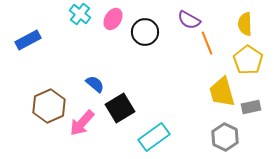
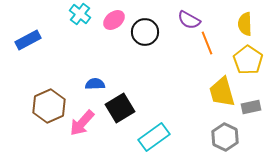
pink ellipse: moved 1 px right, 1 px down; rotated 20 degrees clockwise
blue semicircle: rotated 42 degrees counterclockwise
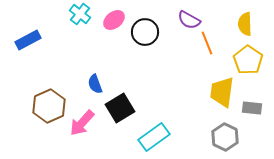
blue semicircle: rotated 108 degrees counterclockwise
yellow trapezoid: rotated 24 degrees clockwise
gray rectangle: moved 1 px right, 1 px down; rotated 18 degrees clockwise
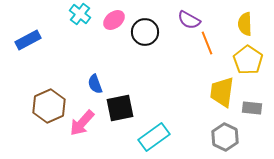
black square: rotated 20 degrees clockwise
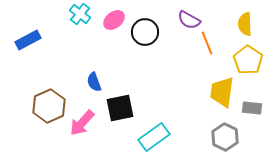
blue semicircle: moved 1 px left, 2 px up
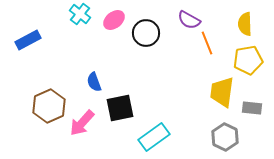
black circle: moved 1 px right, 1 px down
yellow pentagon: rotated 28 degrees clockwise
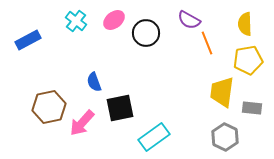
cyan cross: moved 4 px left, 7 px down
brown hexagon: moved 1 px down; rotated 12 degrees clockwise
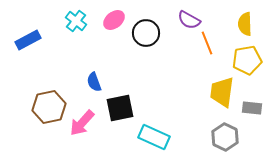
yellow pentagon: moved 1 px left
cyan rectangle: rotated 60 degrees clockwise
